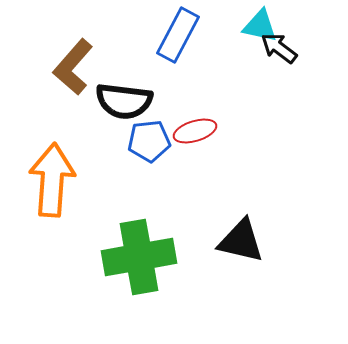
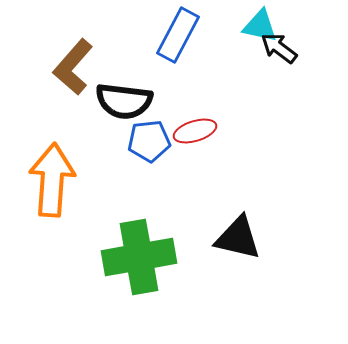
black triangle: moved 3 px left, 3 px up
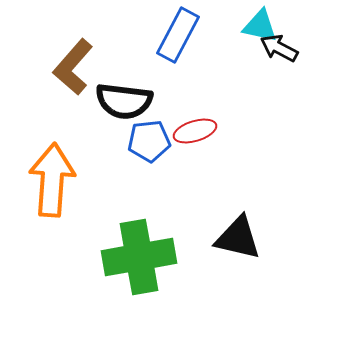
black arrow: rotated 9 degrees counterclockwise
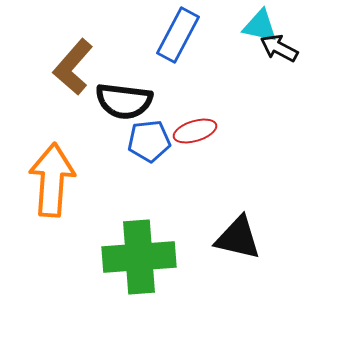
green cross: rotated 6 degrees clockwise
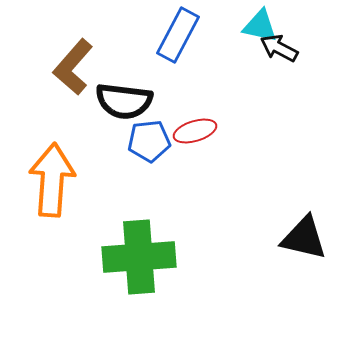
black triangle: moved 66 px right
